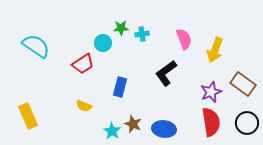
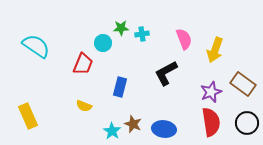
red trapezoid: rotated 35 degrees counterclockwise
black L-shape: rotated 8 degrees clockwise
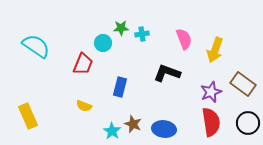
black L-shape: moved 1 px right; rotated 48 degrees clockwise
black circle: moved 1 px right
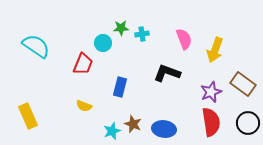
cyan star: rotated 18 degrees clockwise
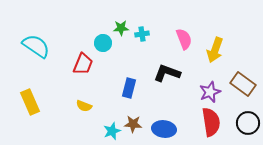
blue rectangle: moved 9 px right, 1 px down
purple star: moved 1 px left
yellow rectangle: moved 2 px right, 14 px up
brown star: rotated 18 degrees counterclockwise
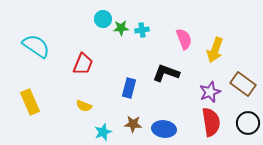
cyan cross: moved 4 px up
cyan circle: moved 24 px up
black L-shape: moved 1 px left
cyan star: moved 9 px left, 1 px down
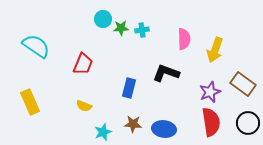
pink semicircle: rotated 20 degrees clockwise
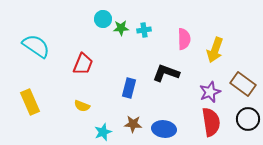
cyan cross: moved 2 px right
yellow semicircle: moved 2 px left
black circle: moved 4 px up
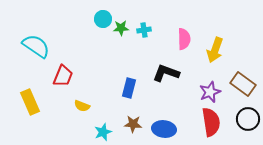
red trapezoid: moved 20 px left, 12 px down
